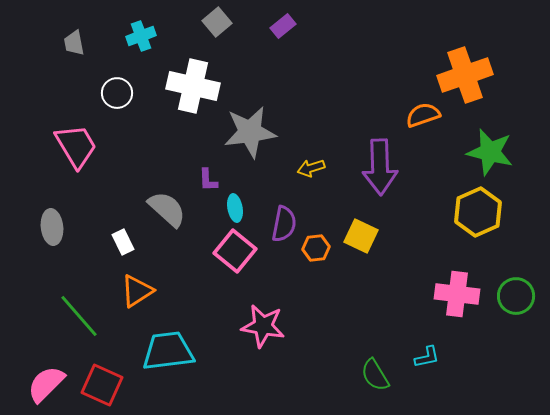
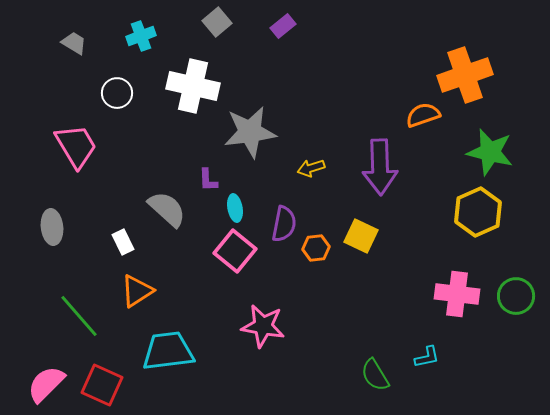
gray trapezoid: rotated 132 degrees clockwise
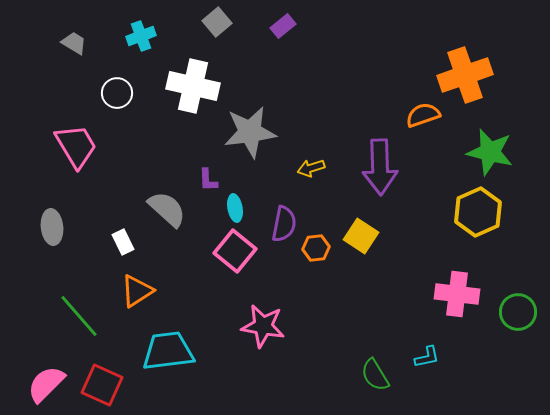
yellow square: rotated 8 degrees clockwise
green circle: moved 2 px right, 16 px down
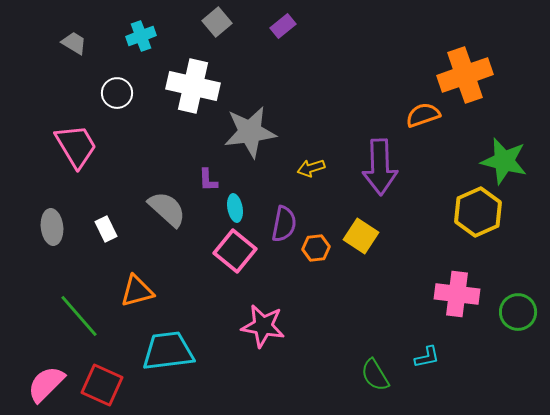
green star: moved 14 px right, 9 px down
white rectangle: moved 17 px left, 13 px up
orange triangle: rotated 18 degrees clockwise
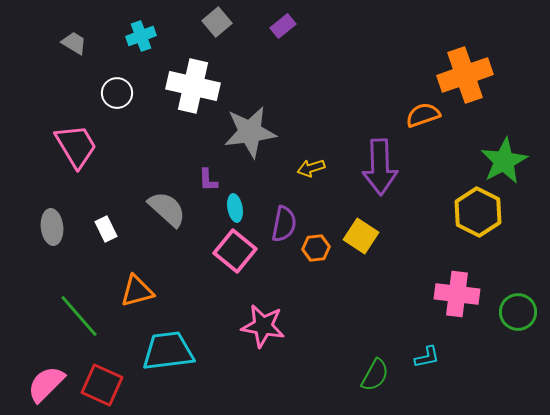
green star: rotated 30 degrees clockwise
yellow hexagon: rotated 9 degrees counterclockwise
green semicircle: rotated 120 degrees counterclockwise
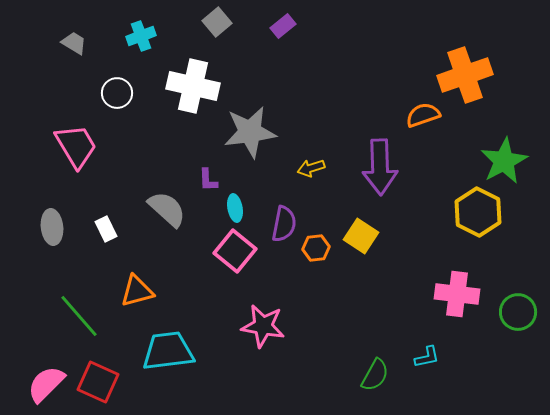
red square: moved 4 px left, 3 px up
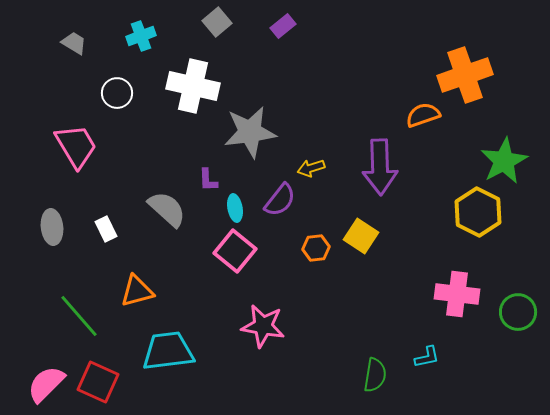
purple semicircle: moved 4 px left, 24 px up; rotated 27 degrees clockwise
green semicircle: rotated 20 degrees counterclockwise
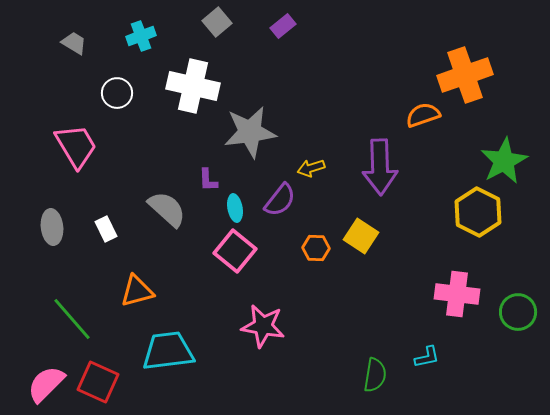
orange hexagon: rotated 8 degrees clockwise
green line: moved 7 px left, 3 px down
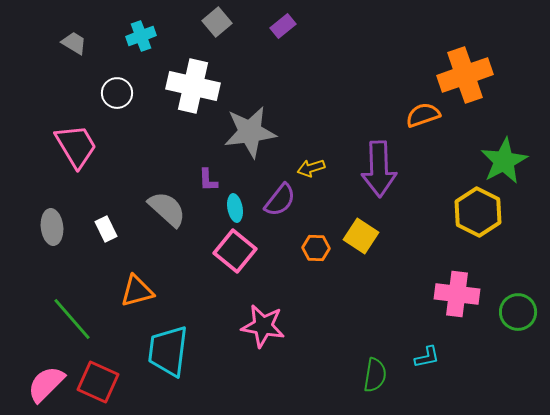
purple arrow: moved 1 px left, 2 px down
cyan trapezoid: rotated 76 degrees counterclockwise
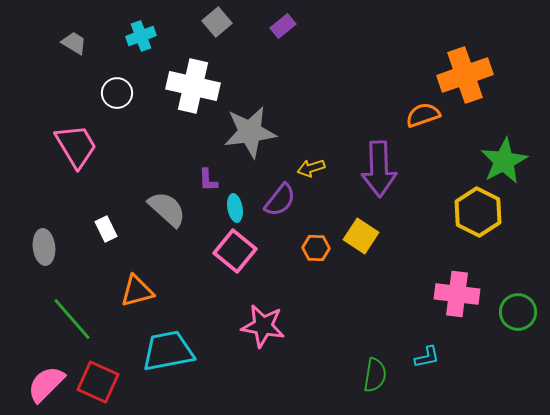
gray ellipse: moved 8 px left, 20 px down
cyan trapezoid: rotated 72 degrees clockwise
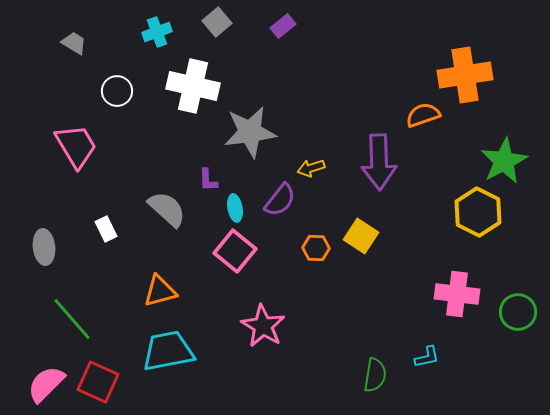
cyan cross: moved 16 px right, 4 px up
orange cross: rotated 10 degrees clockwise
white circle: moved 2 px up
purple arrow: moved 7 px up
orange triangle: moved 23 px right
pink star: rotated 21 degrees clockwise
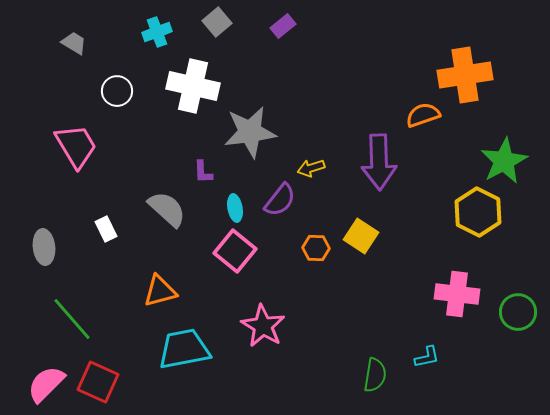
purple L-shape: moved 5 px left, 8 px up
cyan trapezoid: moved 16 px right, 2 px up
